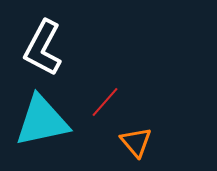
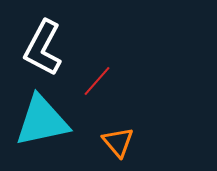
red line: moved 8 px left, 21 px up
orange triangle: moved 18 px left
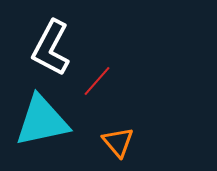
white L-shape: moved 8 px right
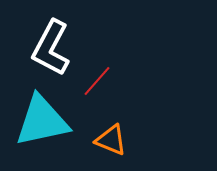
orange triangle: moved 7 px left, 2 px up; rotated 28 degrees counterclockwise
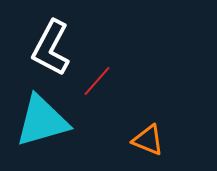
cyan triangle: rotated 4 degrees counterclockwise
orange triangle: moved 37 px right
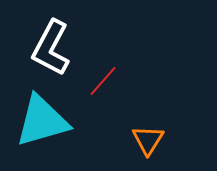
red line: moved 6 px right
orange triangle: rotated 40 degrees clockwise
